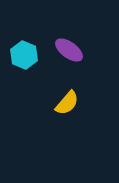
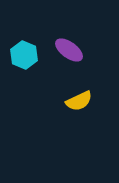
yellow semicircle: moved 12 px right, 2 px up; rotated 24 degrees clockwise
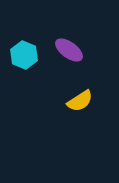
yellow semicircle: moved 1 px right; rotated 8 degrees counterclockwise
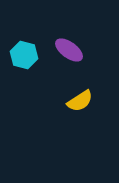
cyan hexagon: rotated 8 degrees counterclockwise
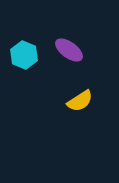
cyan hexagon: rotated 8 degrees clockwise
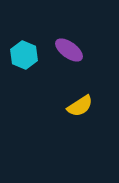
yellow semicircle: moved 5 px down
